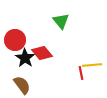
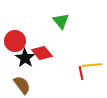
red circle: moved 1 px down
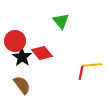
black star: moved 3 px left, 1 px up
red line: rotated 24 degrees clockwise
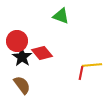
green triangle: moved 5 px up; rotated 30 degrees counterclockwise
red circle: moved 2 px right
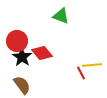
red line: rotated 40 degrees counterclockwise
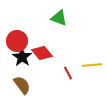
green triangle: moved 2 px left, 2 px down
red line: moved 13 px left
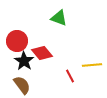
black star: moved 2 px right, 4 px down
red line: moved 2 px right, 3 px down
